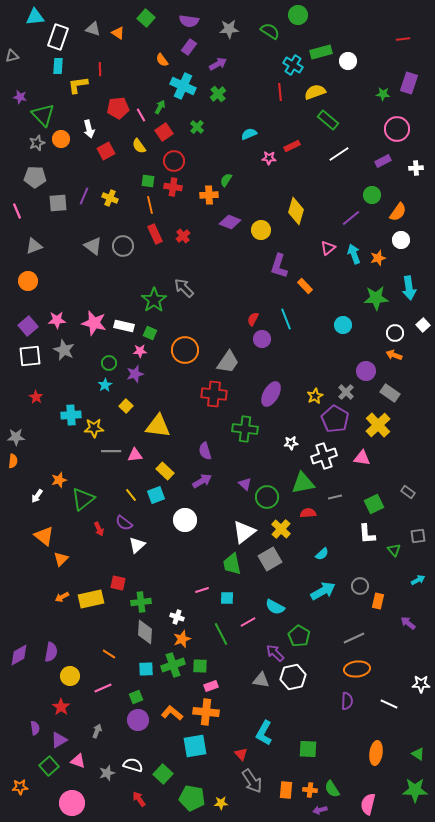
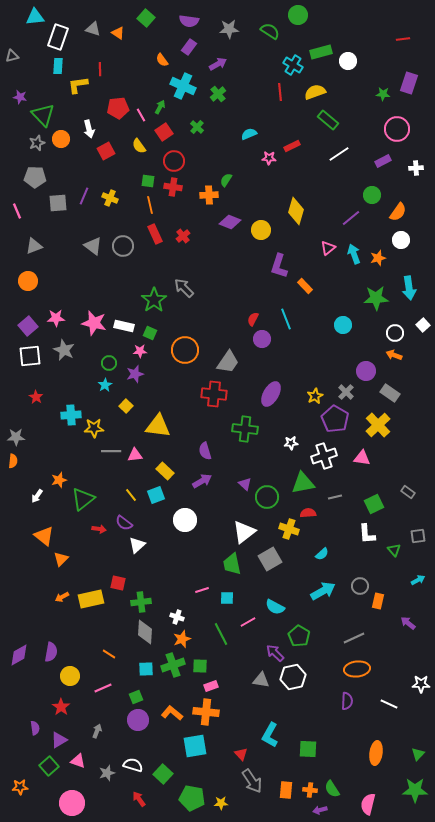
pink star at (57, 320): moved 1 px left, 2 px up
red arrow at (99, 529): rotated 56 degrees counterclockwise
yellow cross at (281, 529): moved 8 px right; rotated 24 degrees counterclockwise
cyan L-shape at (264, 733): moved 6 px right, 2 px down
green triangle at (418, 754): rotated 40 degrees clockwise
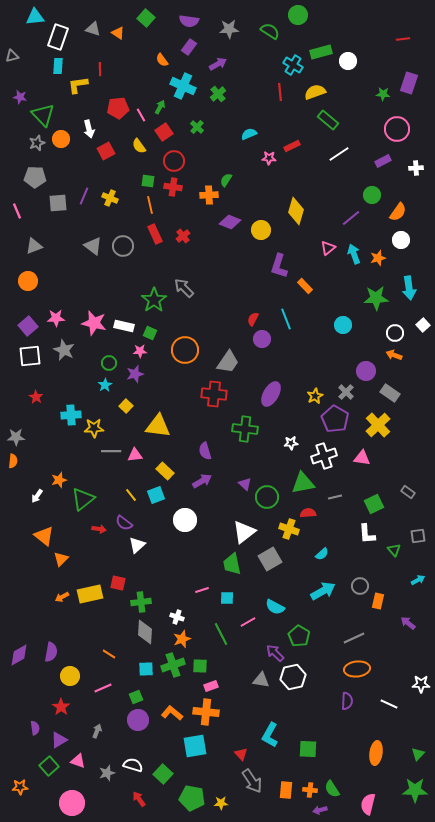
yellow rectangle at (91, 599): moved 1 px left, 5 px up
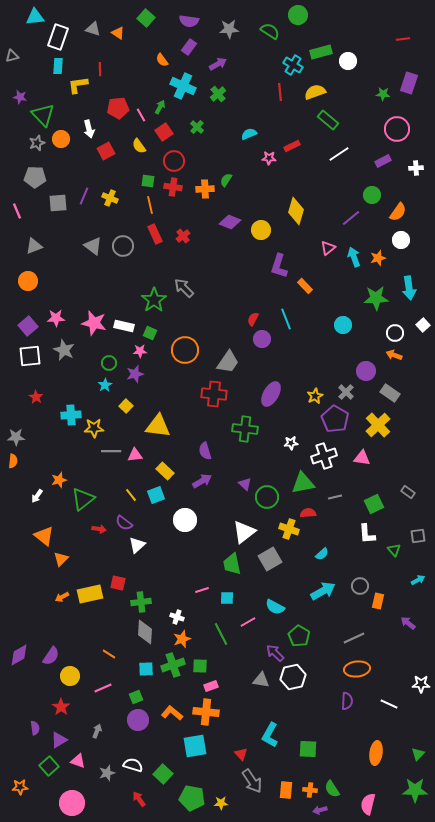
orange cross at (209, 195): moved 4 px left, 6 px up
cyan arrow at (354, 254): moved 3 px down
purple semicircle at (51, 652): moved 4 px down; rotated 24 degrees clockwise
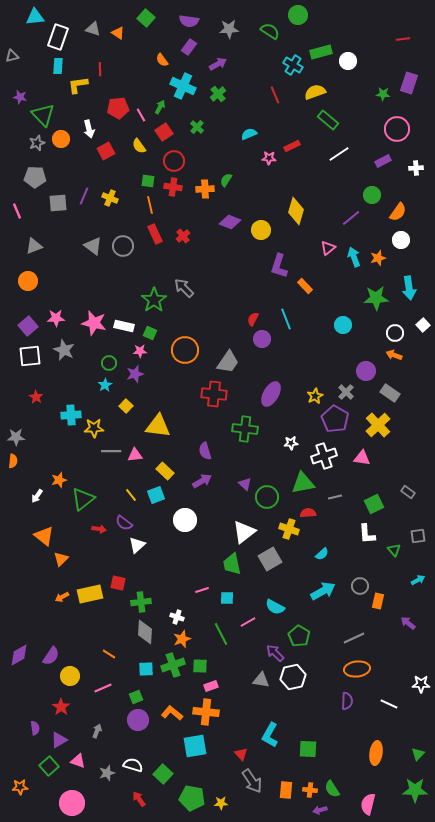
red line at (280, 92): moved 5 px left, 3 px down; rotated 18 degrees counterclockwise
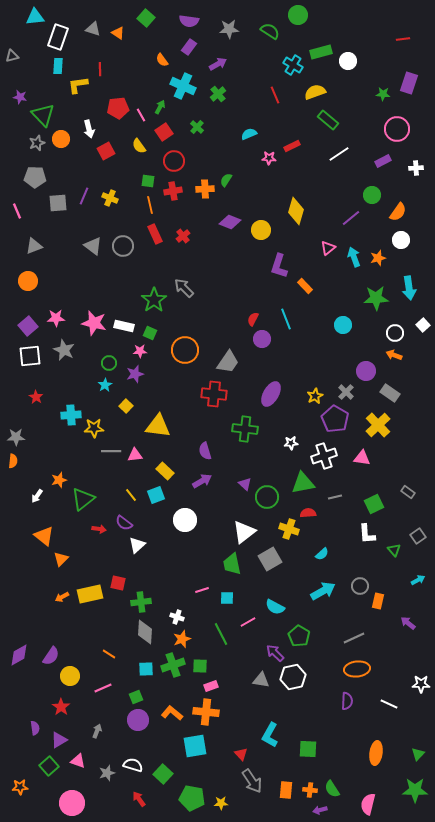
red cross at (173, 187): moved 4 px down; rotated 18 degrees counterclockwise
gray square at (418, 536): rotated 28 degrees counterclockwise
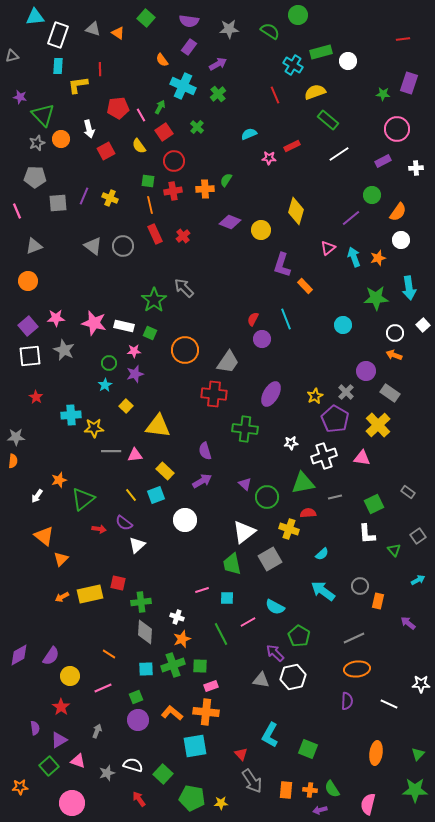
white rectangle at (58, 37): moved 2 px up
purple L-shape at (279, 266): moved 3 px right, 1 px up
pink star at (140, 351): moved 6 px left
cyan arrow at (323, 591): rotated 115 degrees counterclockwise
green square at (308, 749): rotated 18 degrees clockwise
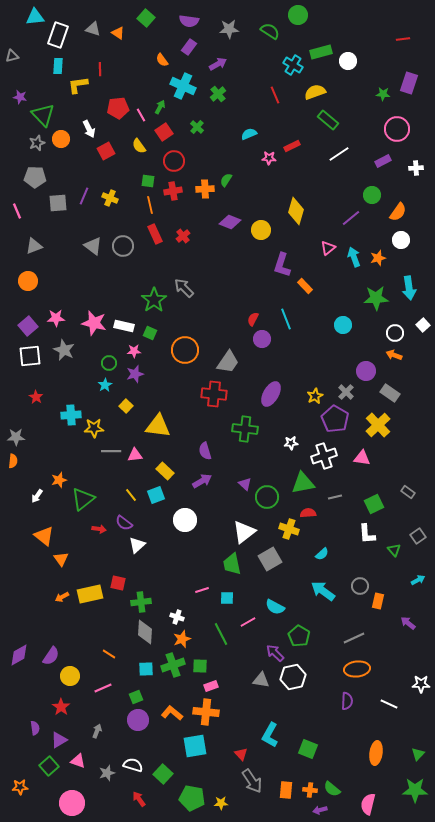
white arrow at (89, 129): rotated 12 degrees counterclockwise
orange triangle at (61, 559): rotated 21 degrees counterclockwise
green semicircle at (332, 789): rotated 18 degrees counterclockwise
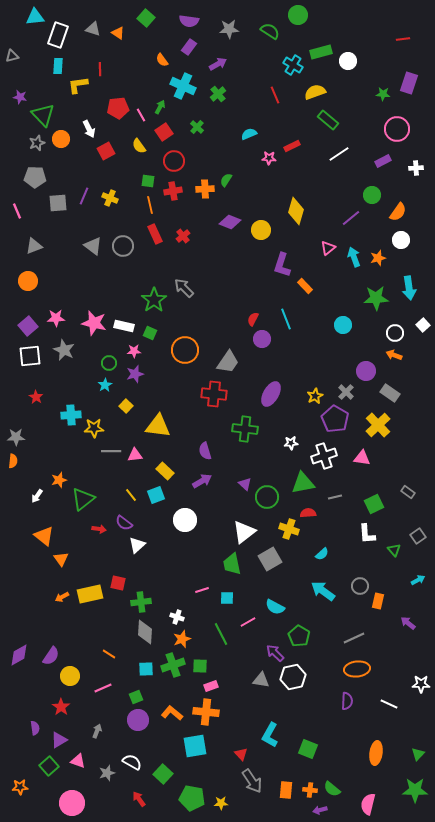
white semicircle at (133, 765): moved 1 px left, 3 px up; rotated 12 degrees clockwise
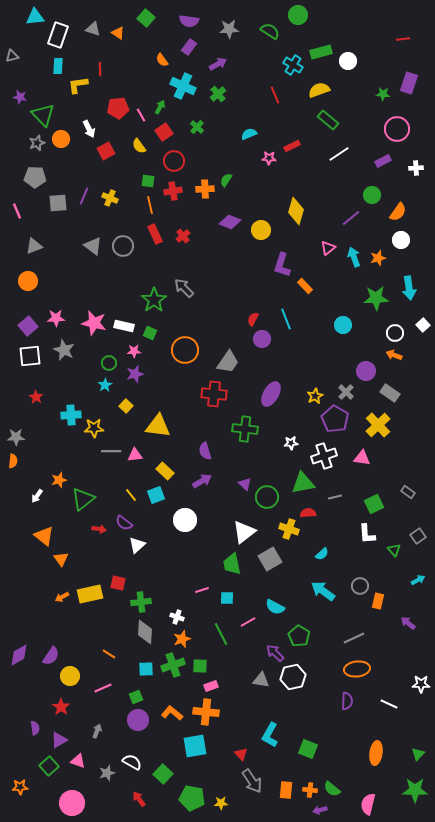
yellow semicircle at (315, 92): moved 4 px right, 2 px up
